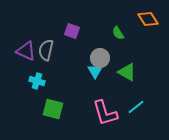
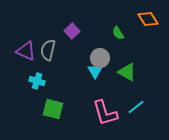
purple square: rotated 28 degrees clockwise
gray semicircle: moved 2 px right
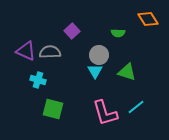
green semicircle: rotated 56 degrees counterclockwise
gray semicircle: moved 2 px right, 2 px down; rotated 75 degrees clockwise
gray circle: moved 1 px left, 3 px up
green triangle: rotated 12 degrees counterclockwise
cyan cross: moved 1 px right, 1 px up
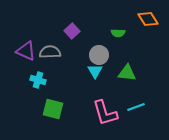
green triangle: moved 1 px down; rotated 12 degrees counterclockwise
cyan line: rotated 18 degrees clockwise
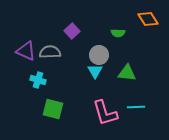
cyan line: rotated 18 degrees clockwise
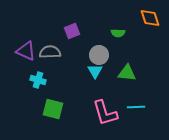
orange diamond: moved 2 px right, 1 px up; rotated 15 degrees clockwise
purple square: rotated 21 degrees clockwise
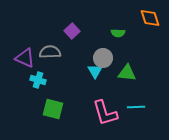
purple square: rotated 21 degrees counterclockwise
purple triangle: moved 1 px left, 7 px down
gray circle: moved 4 px right, 3 px down
